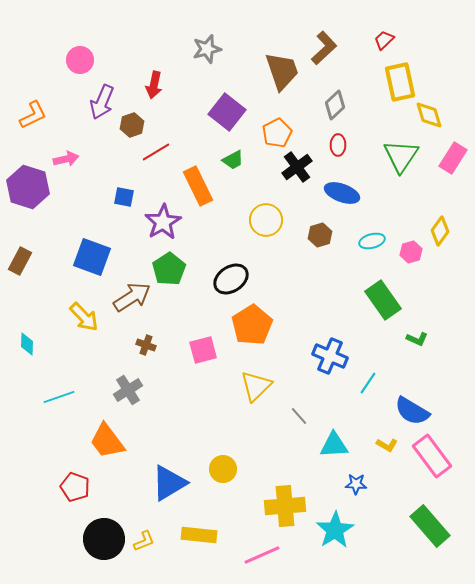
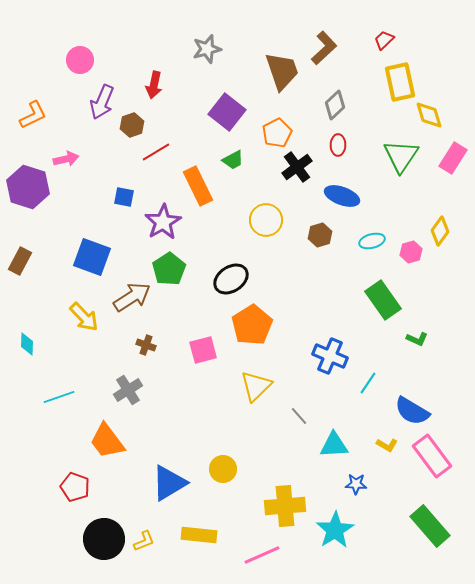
blue ellipse at (342, 193): moved 3 px down
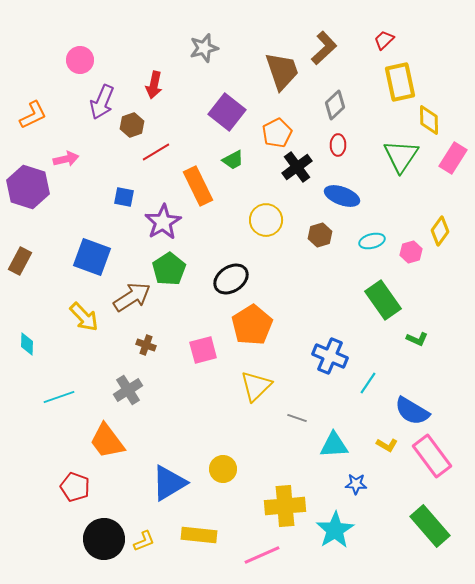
gray star at (207, 49): moved 3 px left, 1 px up
yellow diamond at (429, 115): moved 5 px down; rotated 16 degrees clockwise
gray line at (299, 416): moved 2 px left, 2 px down; rotated 30 degrees counterclockwise
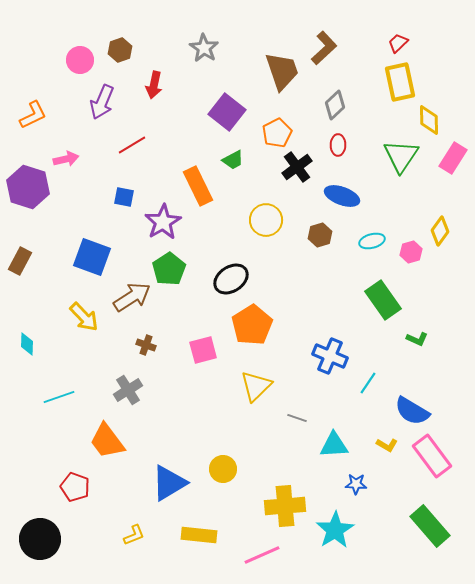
red trapezoid at (384, 40): moved 14 px right, 3 px down
gray star at (204, 48): rotated 24 degrees counterclockwise
brown hexagon at (132, 125): moved 12 px left, 75 px up
red line at (156, 152): moved 24 px left, 7 px up
black circle at (104, 539): moved 64 px left
yellow L-shape at (144, 541): moved 10 px left, 6 px up
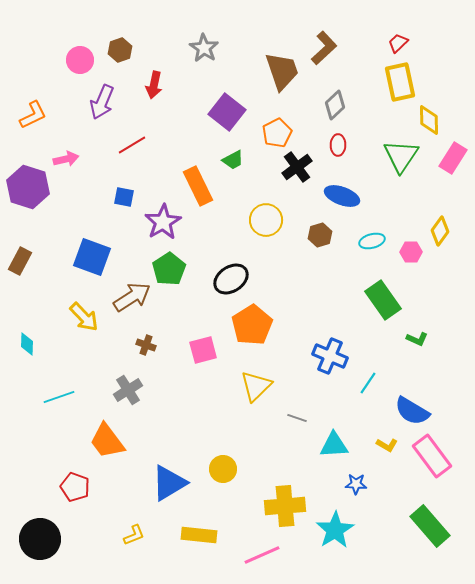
pink hexagon at (411, 252): rotated 15 degrees clockwise
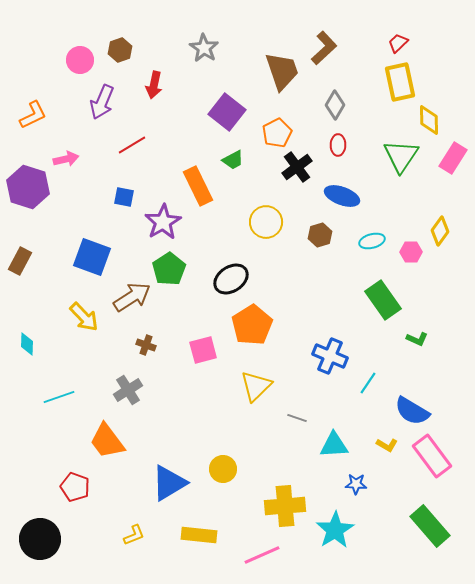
gray diamond at (335, 105): rotated 16 degrees counterclockwise
yellow circle at (266, 220): moved 2 px down
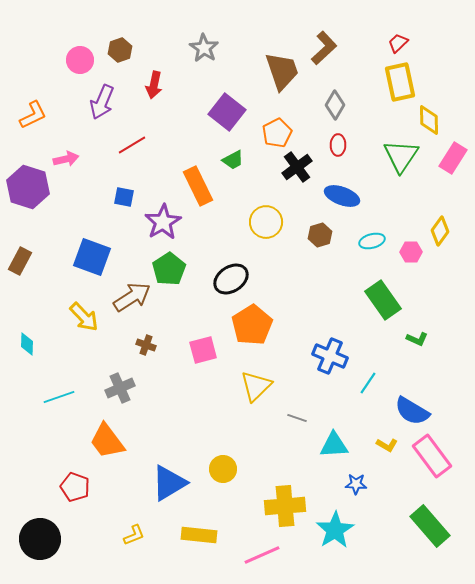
gray cross at (128, 390): moved 8 px left, 2 px up; rotated 8 degrees clockwise
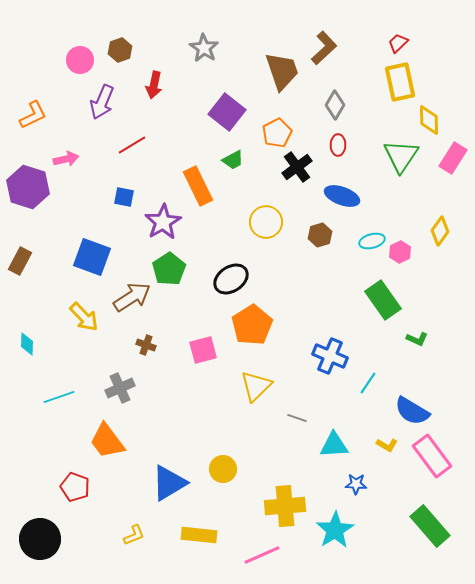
pink hexagon at (411, 252): moved 11 px left; rotated 25 degrees counterclockwise
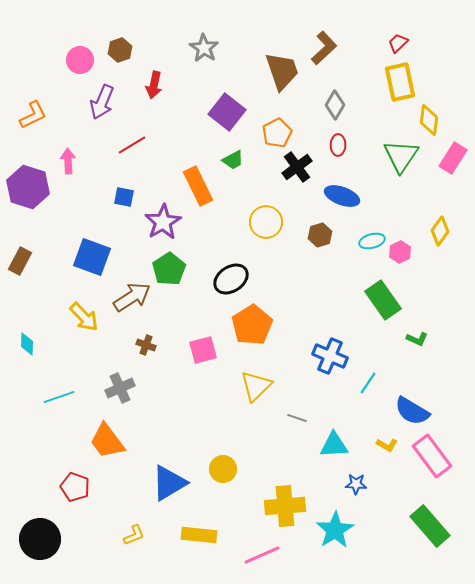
yellow diamond at (429, 120): rotated 8 degrees clockwise
pink arrow at (66, 159): moved 2 px right, 2 px down; rotated 80 degrees counterclockwise
